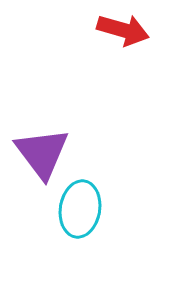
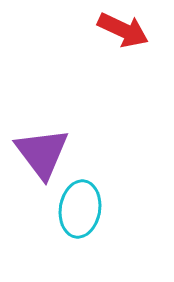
red arrow: rotated 9 degrees clockwise
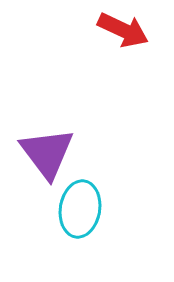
purple triangle: moved 5 px right
